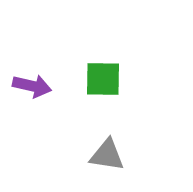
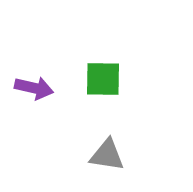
purple arrow: moved 2 px right, 2 px down
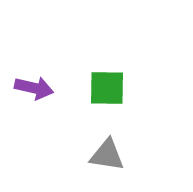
green square: moved 4 px right, 9 px down
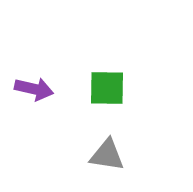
purple arrow: moved 1 px down
